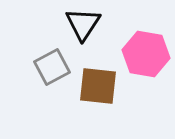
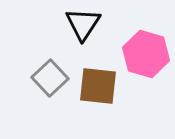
pink hexagon: rotated 6 degrees clockwise
gray square: moved 2 px left, 11 px down; rotated 15 degrees counterclockwise
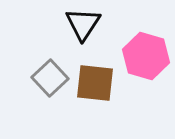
pink hexagon: moved 2 px down
brown square: moved 3 px left, 3 px up
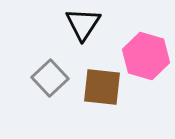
brown square: moved 7 px right, 4 px down
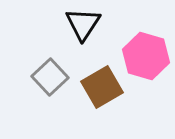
gray square: moved 1 px up
brown square: rotated 36 degrees counterclockwise
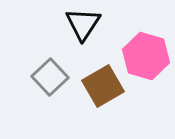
brown square: moved 1 px right, 1 px up
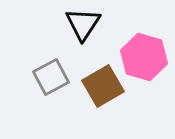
pink hexagon: moved 2 px left, 1 px down
gray square: moved 1 px right; rotated 15 degrees clockwise
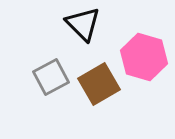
black triangle: rotated 18 degrees counterclockwise
brown square: moved 4 px left, 2 px up
